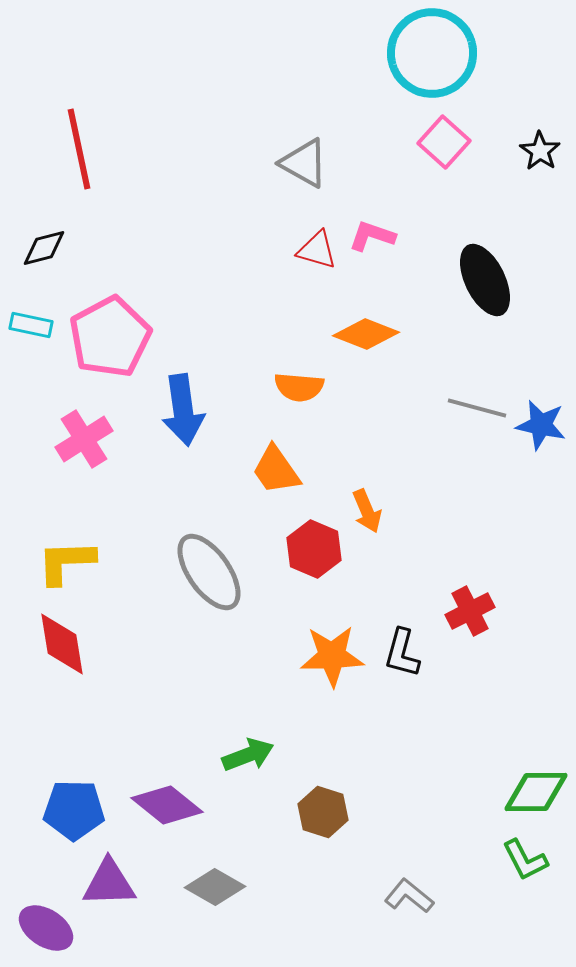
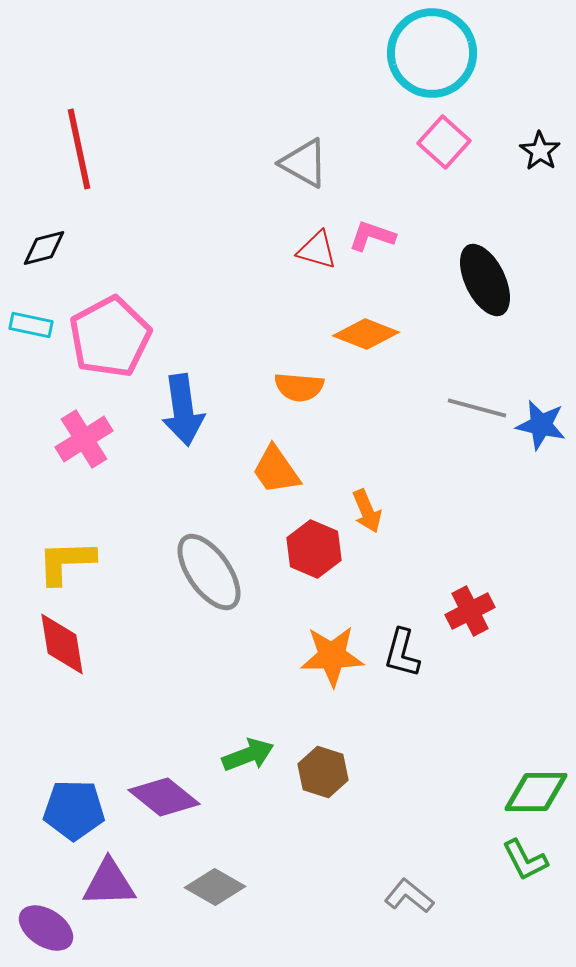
purple diamond: moved 3 px left, 8 px up
brown hexagon: moved 40 px up
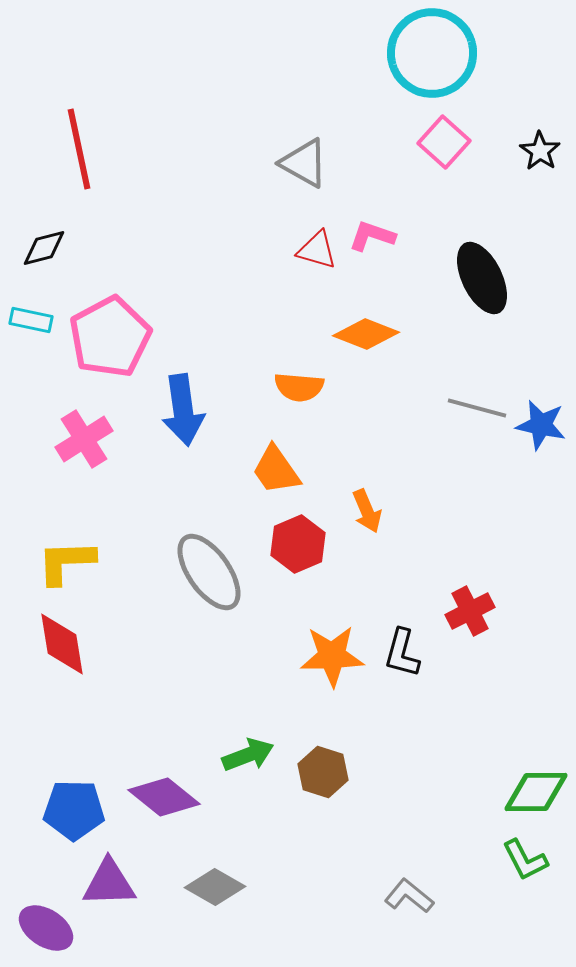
black ellipse: moved 3 px left, 2 px up
cyan rectangle: moved 5 px up
red hexagon: moved 16 px left, 5 px up; rotated 14 degrees clockwise
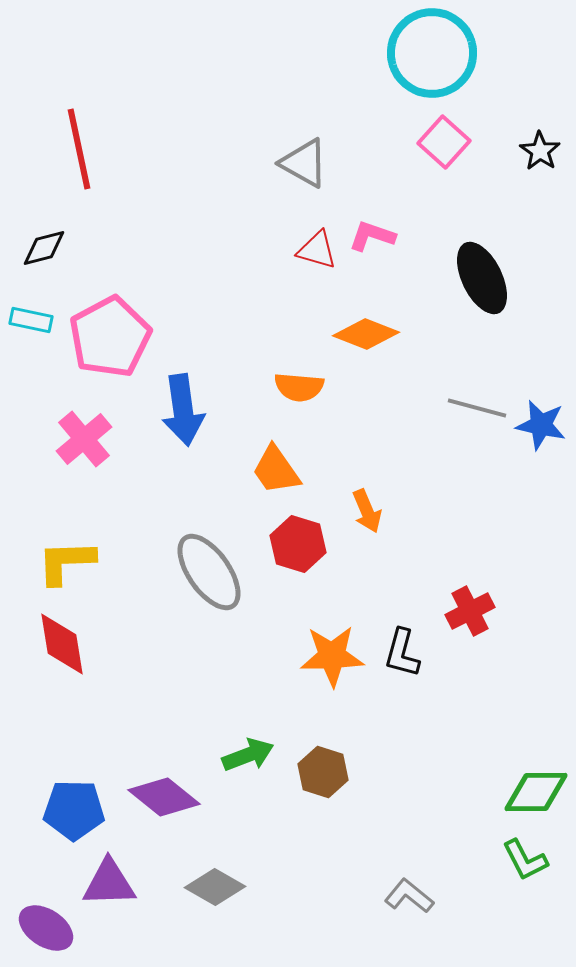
pink cross: rotated 8 degrees counterclockwise
red hexagon: rotated 20 degrees counterclockwise
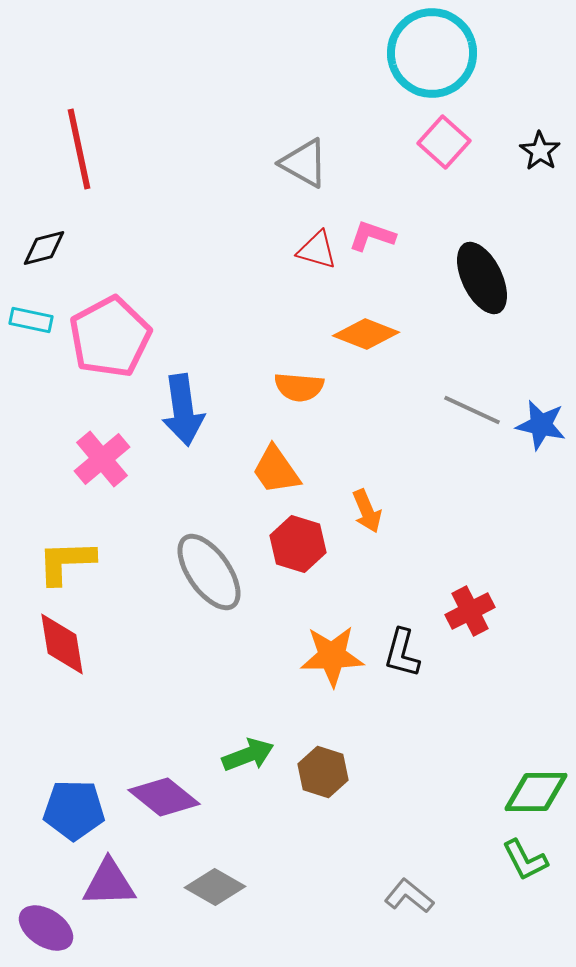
gray line: moved 5 px left, 2 px down; rotated 10 degrees clockwise
pink cross: moved 18 px right, 20 px down
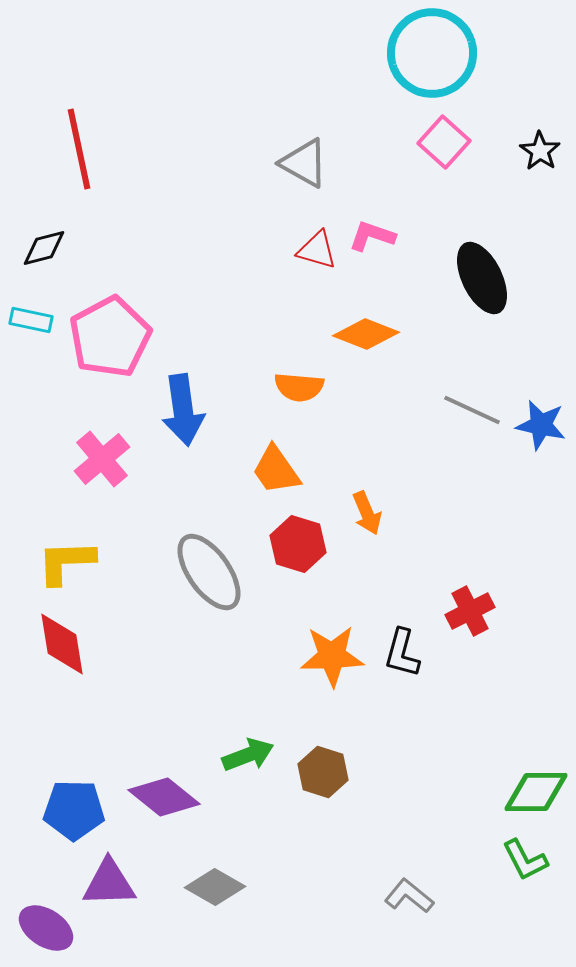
orange arrow: moved 2 px down
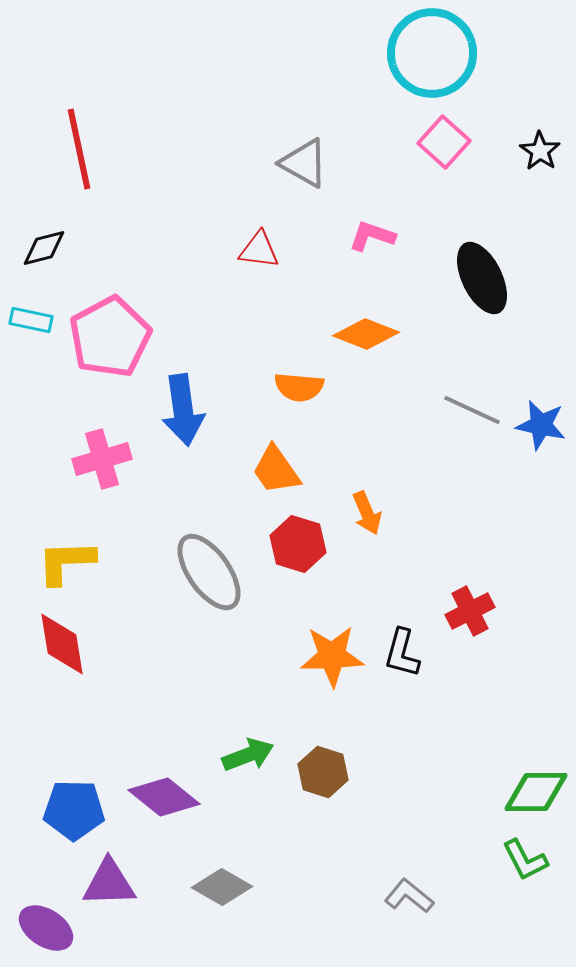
red triangle: moved 58 px left; rotated 9 degrees counterclockwise
pink cross: rotated 24 degrees clockwise
gray diamond: moved 7 px right
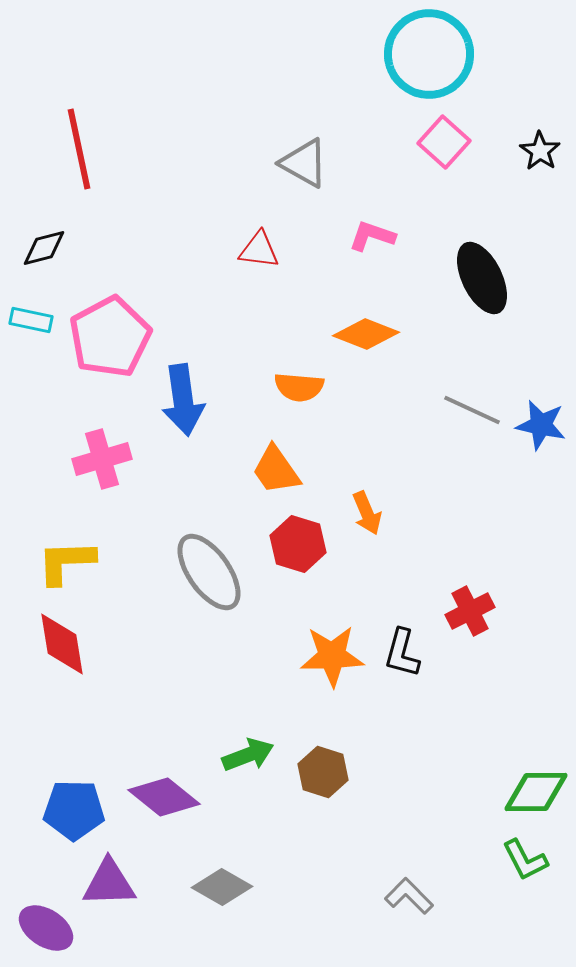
cyan circle: moved 3 px left, 1 px down
blue arrow: moved 10 px up
gray L-shape: rotated 6 degrees clockwise
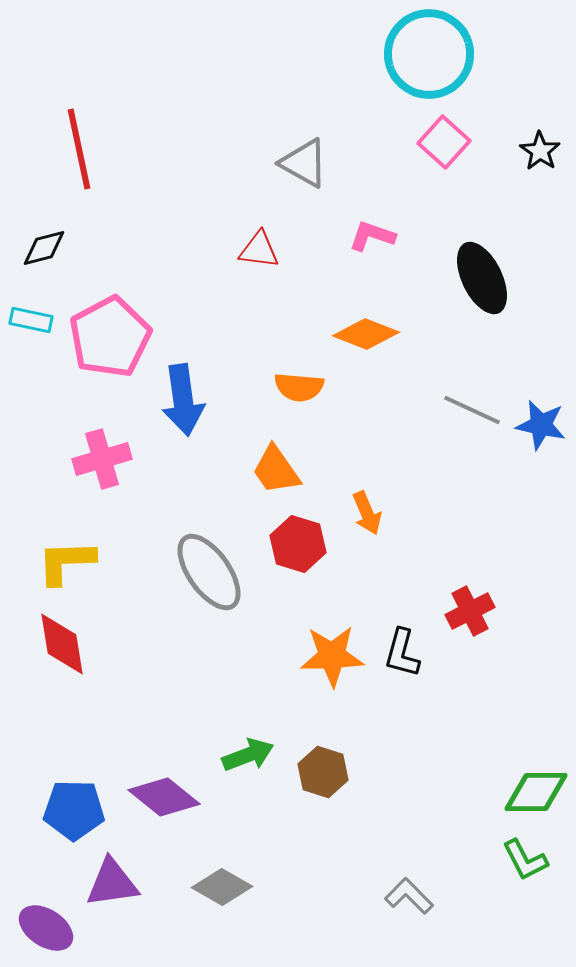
purple triangle: moved 3 px right; rotated 6 degrees counterclockwise
